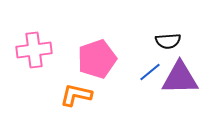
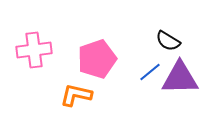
black semicircle: rotated 35 degrees clockwise
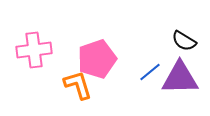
black semicircle: moved 16 px right
orange L-shape: moved 2 px right, 10 px up; rotated 60 degrees clockwise
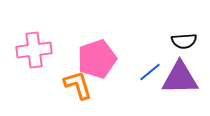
black semicircle: rotated 35 degrees counterclockwise
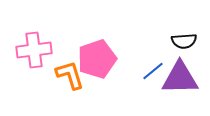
blue line: moved 3 px right, 1 px up
orange L-shape: moved 8 px left, 10 px up
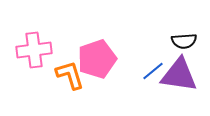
purple triangle: moved 1 px left, 3 px up; rotated 9 degrees clockwise
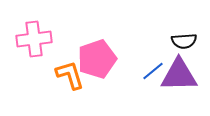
pink cross: moved 11 px up
purple triangle: rotated 9 degrees counterclockwise
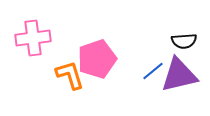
pink cross: moved 1 px left, 1 px up
purple triangle: rotated 12 degrees counterclockwise
